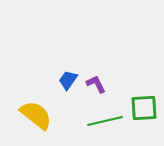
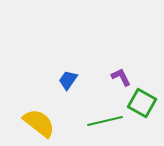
purple L-shape: moved 25 px right, 7 px up
green square: moved 2 px left, 5 px up; rotated 32 degrees clockwise
yellow semicircle: moved 3 px right, 8 px down
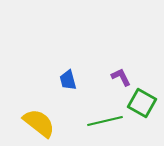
blue trapezoid: rotated 50 degrees counterclockwise
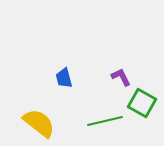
blue trapezoid: moved 4 px left, 2 px up
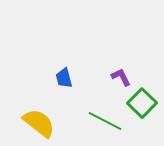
green square: rotated 16 degrees clockwise
green line: rotated 40 degrees clockwise
